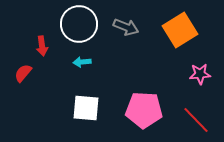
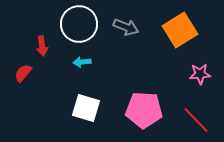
white square: rotated 12 degrees clockwise
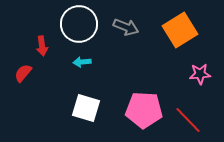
red line: moved 8 px left
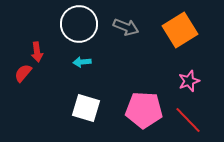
red arrow: moved 5 px left, 6 px down
pink star: moved 11 px left, 7 px down; rotated 15 degrees counterclockwise
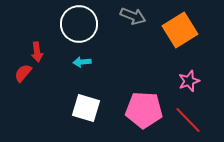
gray arrow: moved 7 px right, 11 px up
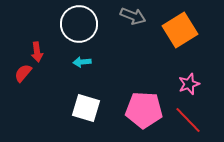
pink star: moved 3 px down
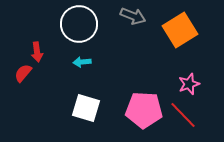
red line: moved 5 px left, 5 px up
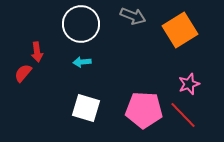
white circle: moved 2 px right
